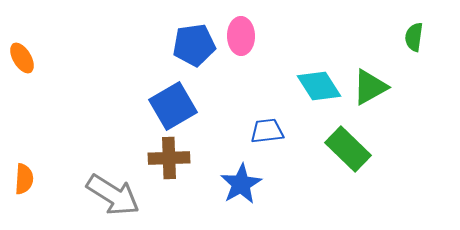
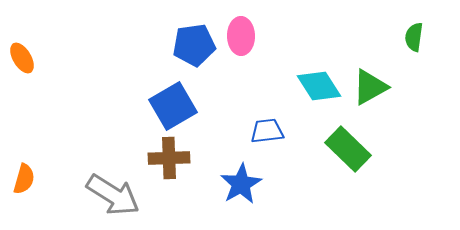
orange semicircle: rotated 12 degrees clockwise
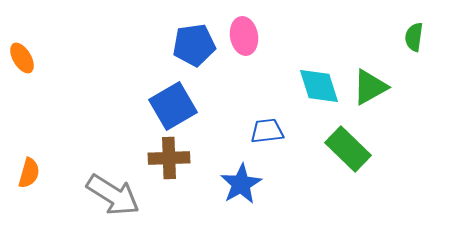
pink ellipse: moved 3 px right; rotated 9 degrees counterclockwise
cyan diamond: rotated 15 degrees clockwise
orange semicircle: moved 5 px right, 6 px up
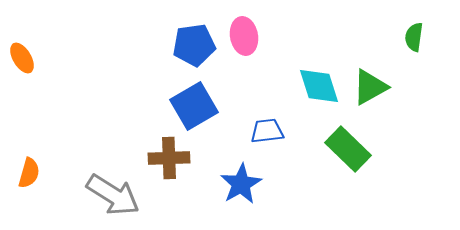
blue square: moved 21 px right
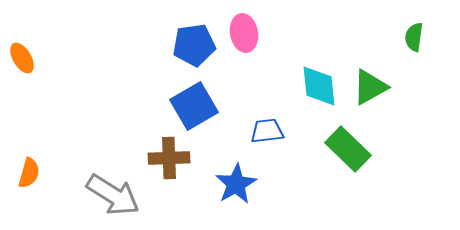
pink ellipse: moved 3 px up
cyan diamond: rotated 12 degrees clockwise
blue star: moved 5 px left
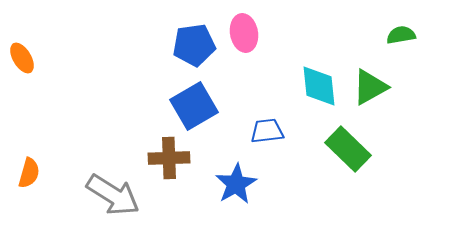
green semicircle: moved 13 px left, 2 px up; rotated 72 degrees clockwise
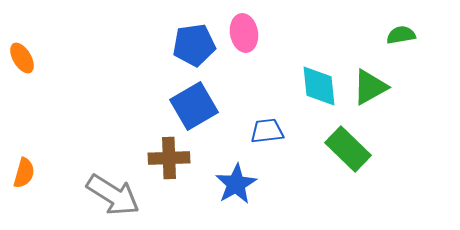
orange semicircle: moved 5 px left
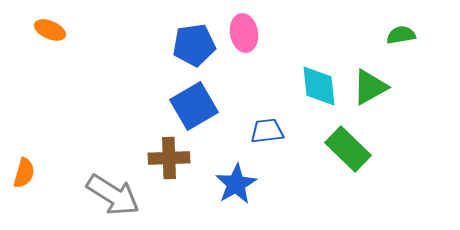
orange ellipse: moved 28 px right, 28 px up; rotated 36 degrees counterclockwise
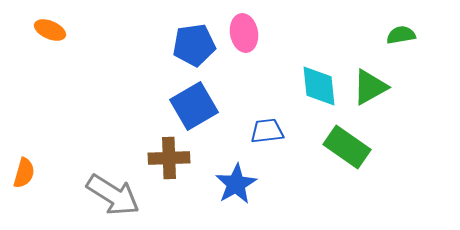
green rectangle: moved 1 px left, 2 px up; rotated 9 degrees counterclockwise
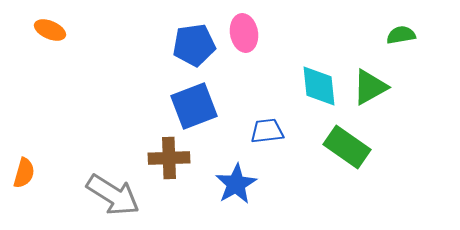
blue square: rotated 9 degrees clockwise
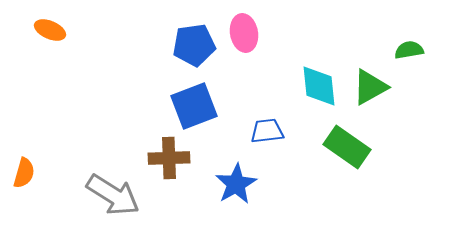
green semicircle: moved 8 px right, 15 px down
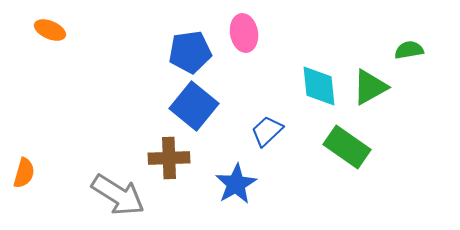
blue pentagon: moved 4 px left, 7 px down
blue square: rotated 30 degrees counterclockwise
blue trapezoid: rotated 36 degrees counterclockwise
gray arrow: moved 5 px right
